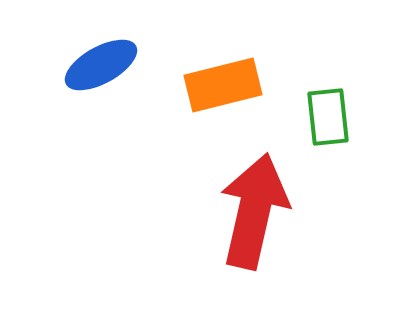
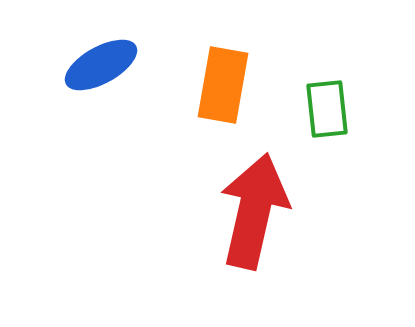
orange rectangle: rotated 66 degrees counterclockwise
green rectangle: moved 1 px left, 8 px up
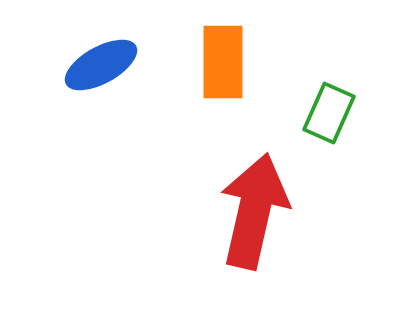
orange rectangle: moved 23 px up; rotated 10 degrees counterclockwise
green rectangle: moved 2 px right, 4 px down; rotated 30 degrees clockwise
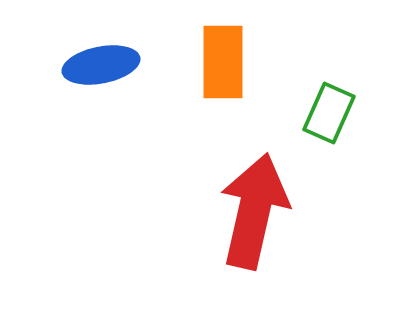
blue ellipse: rotated 18 degrees clockwise
